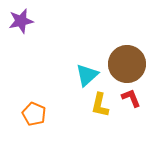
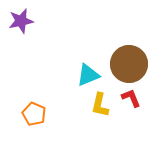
brown circle: moved 2 px right
cyan triangle: moved 1 px right; rotated 20 degrees clockwise
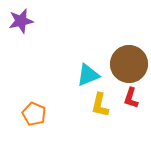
red L-shape: rotated 140 degrees counterclockwise
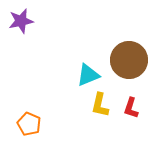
brown circle: moved 4 px up
red L-shape: moved 10 px down
orange pentagon: moved 5 px left, 10 px down
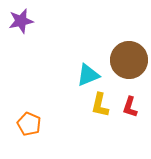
red L-shape: moved 1 px left, 1 px up
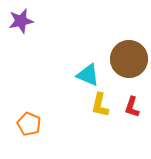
brown circle: moved 1 px up
cyan triangle: rotated 45 degrees clockwise
red L-shape: moved 2 px right
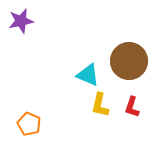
brown circle: moved 2 px down
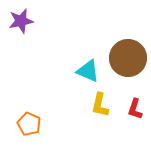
brown circle: moved 1 px left, 3 px up
cyan triangle: moved 4 px up
red L-shape: moved 3 px right, 2 px down
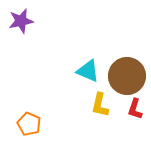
brown circle: moved 1 px left, 18 px down
